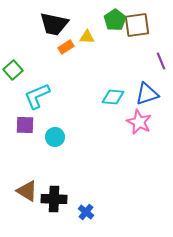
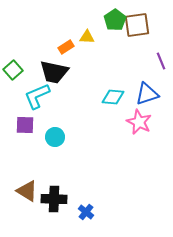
black trapezoid: moved 48 px down
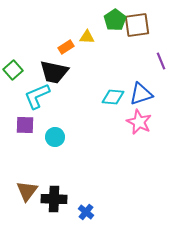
blue triangle: moved 6 px left
brown triangle: rotated 35 degrees clockwise
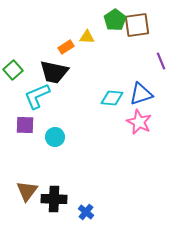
cyan diamond: moved 1 px left, 1 px down
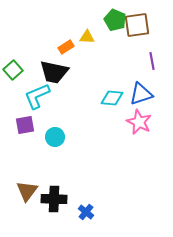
green pentagon: rotated 15 degrees counterclockwise
purple line: moved 9 px left; rotated 12 degrees clockwise
purple square: rotated 12 degrees counterclockwise
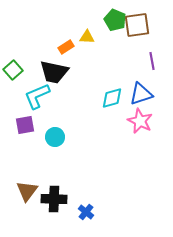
cyan diamond: rotated 20 degrees counterclockwise
pink star: moved 1 px right, 1 px up
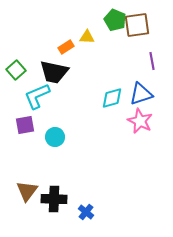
green square: moved 3 px right
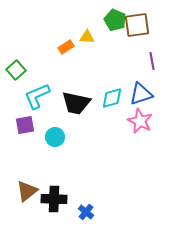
black trapezoid: moved 22 px right, 31 px down
brown triangle: rotated 15 degrees clockwise
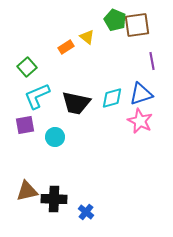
yellow triangle: rotated 35 degrees clockwise
green square: moved 11 px right, 3 px up
brown triangle: rotated 25 degrees clockwise
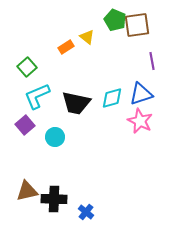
purple square: rotated 30 degrees counterclockwise
